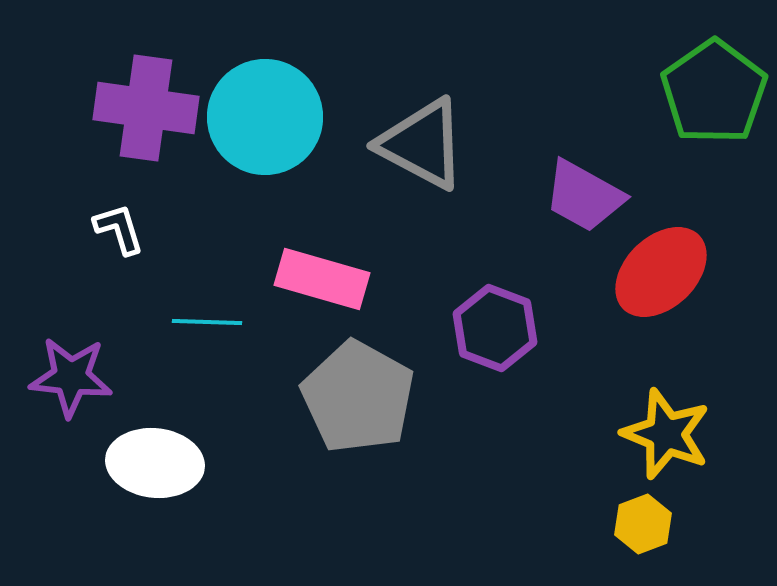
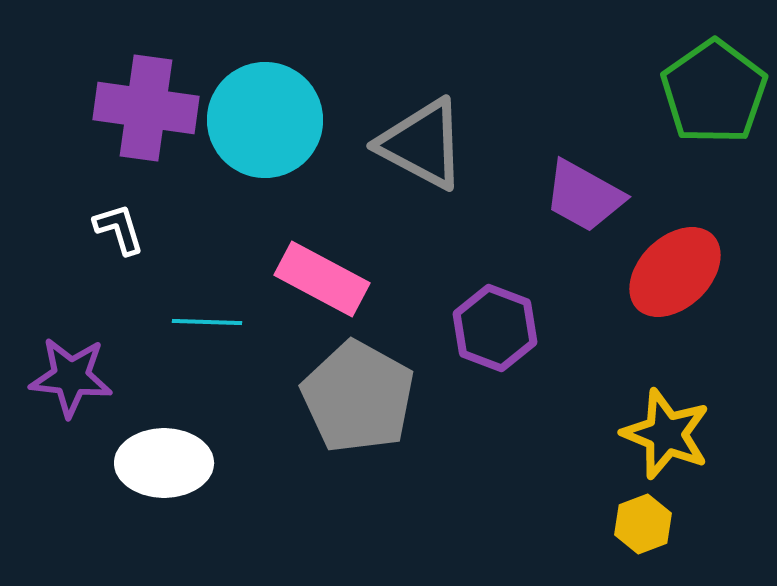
cyan circle: moved 3 px down
red ellipse: moved 14 px right
pink rectangle: rotated 12 degrees clockwise
white ellipse: moved 9 px right; rotated 6 degrees counterclockwise
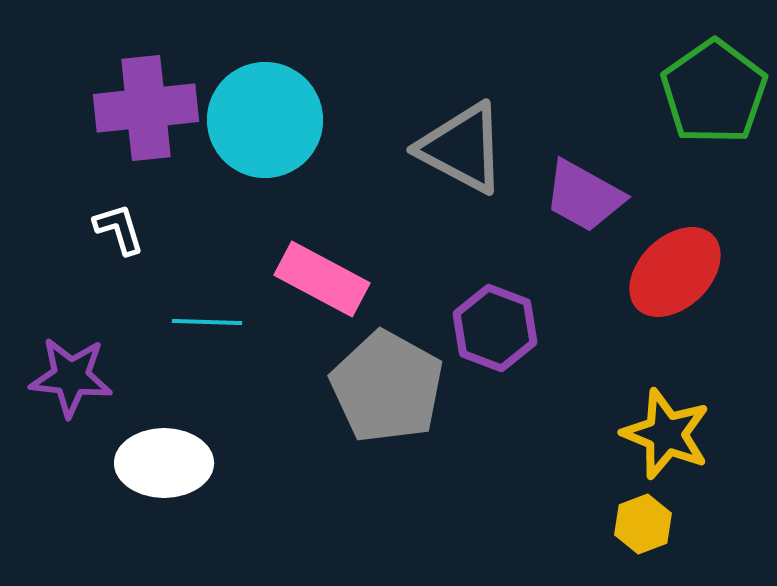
purple cross: rotated 14 degrees counterclockwise
gray triangle: moved 40 px right, 4 px down
gray pentagon: moved 29 px right, 10 px up
